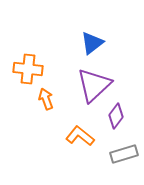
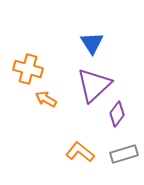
blue triangle: rotated 25 degrees counterclockwise
orange cross: rotated 8 degrees clockwise
orange arrow: rotated 40 degrees counterclockwise
purple diamond: moved 1 px right, 2 px up
orange L-shape: moved 16 px down
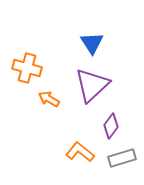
orange cross: moved 1 px left, 1 px up
purple triangle: moved 2 px left
orange arrow: moved 3 px right
purple diamond: moved 6 px left, 12 px down
gray rectangle: moved 2 px left, 4 px down
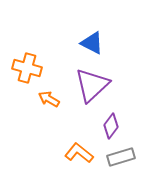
blue triangle: rotated 30 degrees counterclockwise
orange L-shape: moved 1 px left, 1 px down
gray rectangle: moved 1 px left, 1 px up
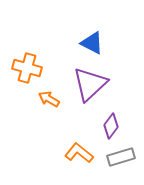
purple triangle: moved 2 px left, 1 px up
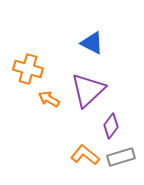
orange cross: moved 1 px right, 1 px down
purple triangle: moved 2 px left, 6 px down
orange L-shape: moved 6 px right, 2 px down
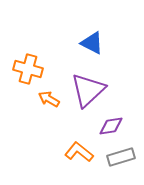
purple diamond: rotated 45 degrees clockwise
orange L-shape: moved 6 px left, 3 px up
